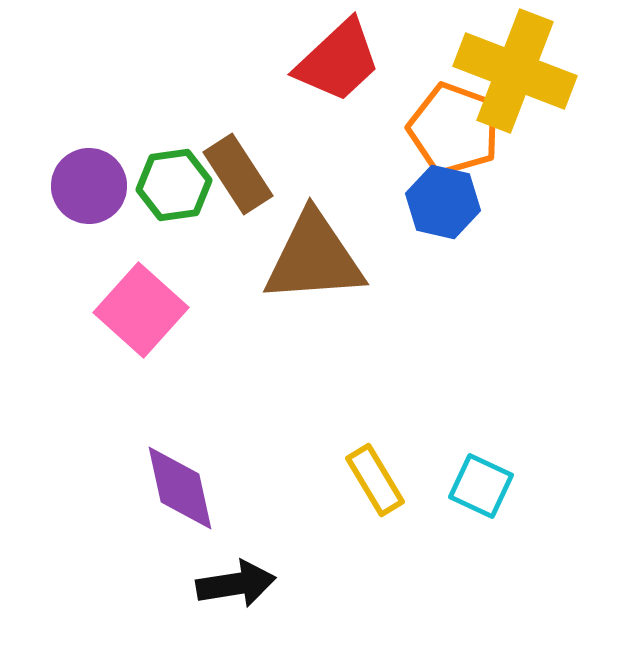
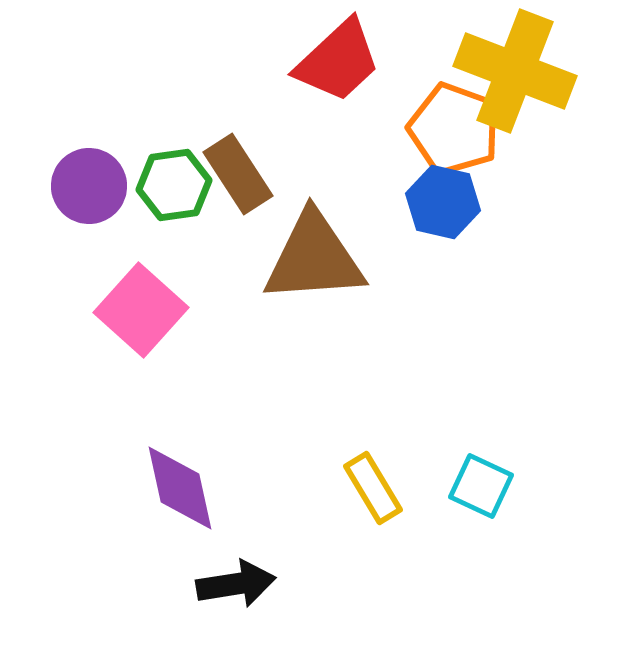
yellow rectangle: moved 2 px left, 8 px down
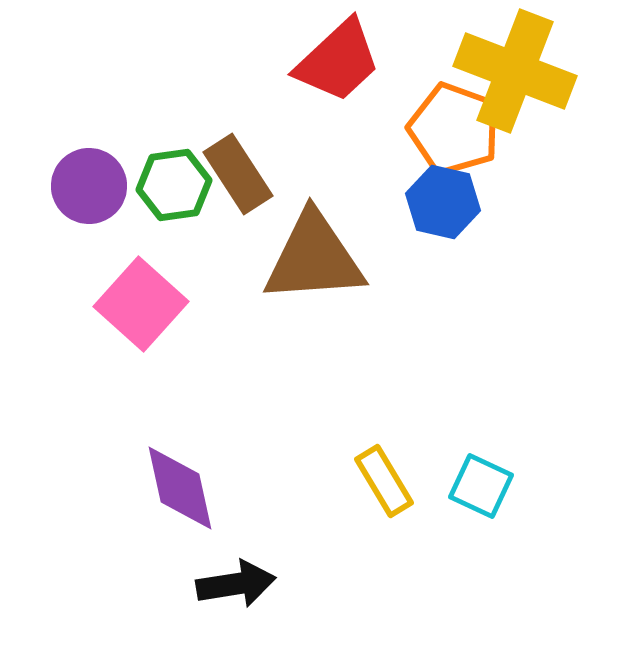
pink square: moved 6 px up
yellow rectangle: moved 11 px right, 7 px up
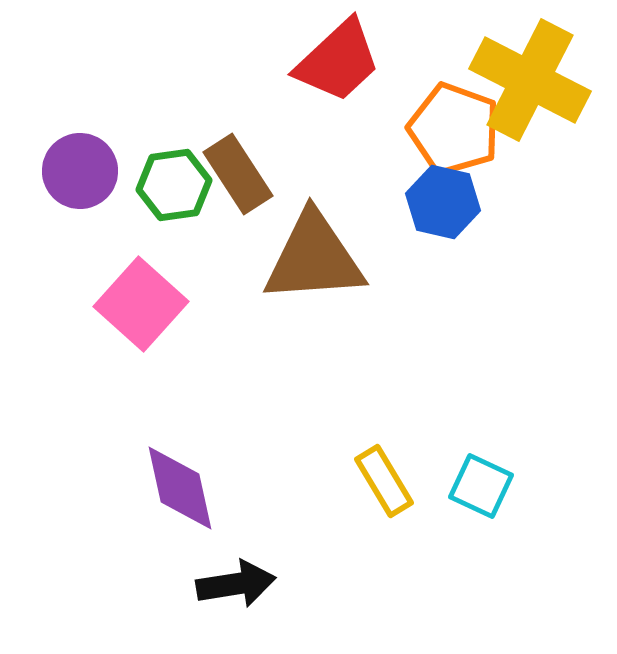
yellow cross: moved 15 px right, 9 px down; rotated 6 degrees clockwise
purple circle: moved 9 px left, 15 px up
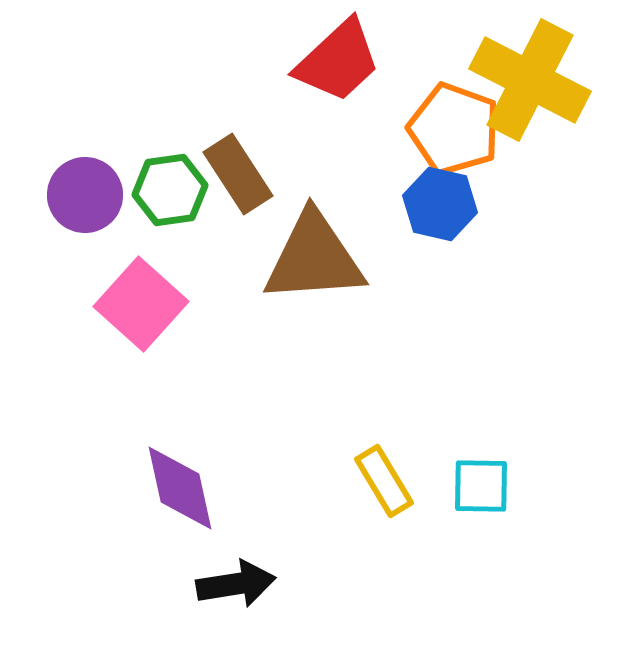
purple circle: moved 5 px right, 24 px down
green hexagon: moved 4 px left, 5 px down
blue hexagon: moved 3 px left, 2 px down
cyan square: rotated 24 degrees counterclockwise
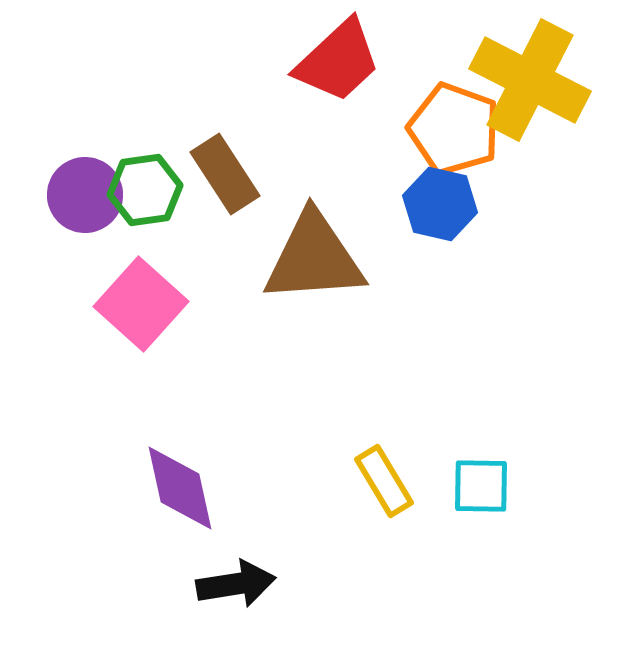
brown rectangle: moved 13 px left
green hexagon: moved 25 px left
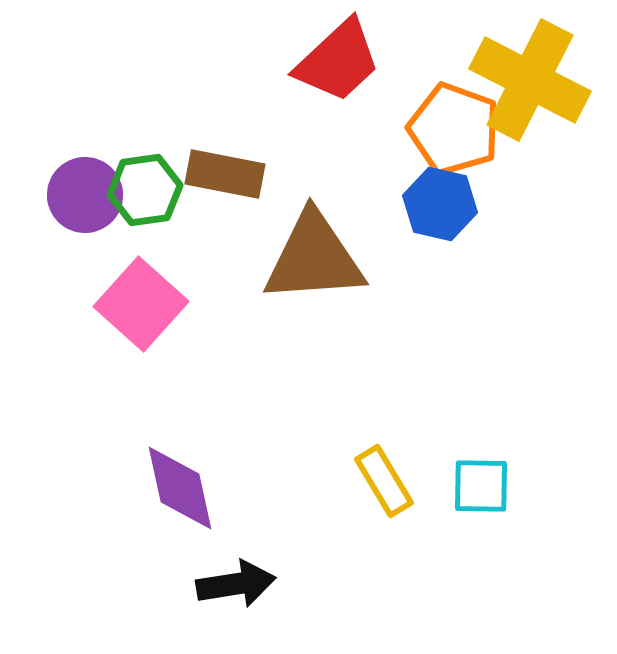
brown rectangle: rotated 46 degrees counterclockwise
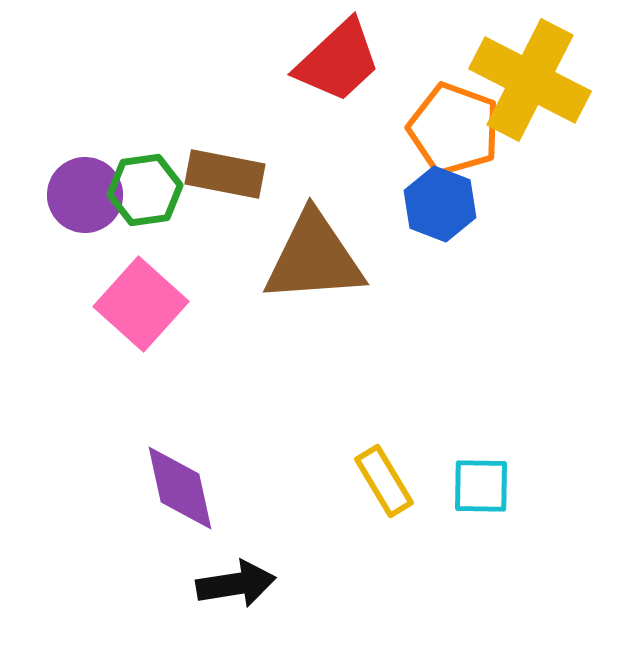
blue hexagon: rotated 8 degrees clockwise
